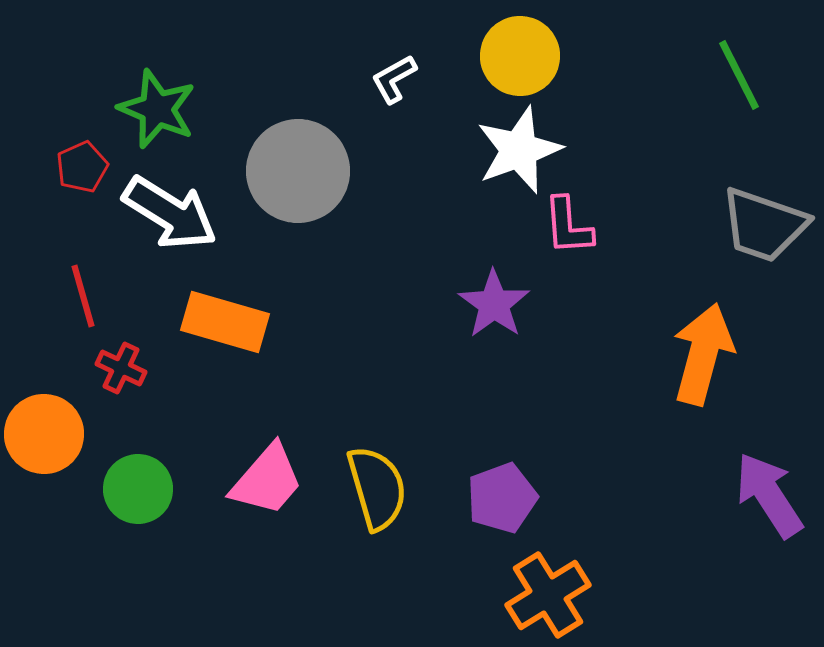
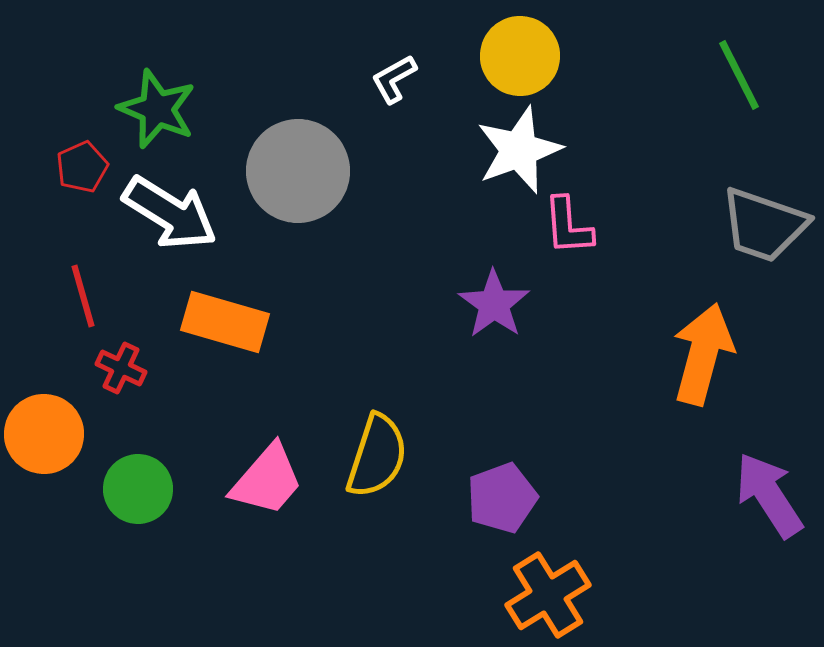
yellow semicircle: moved 32 px up; rotated 34 degrees clockwise
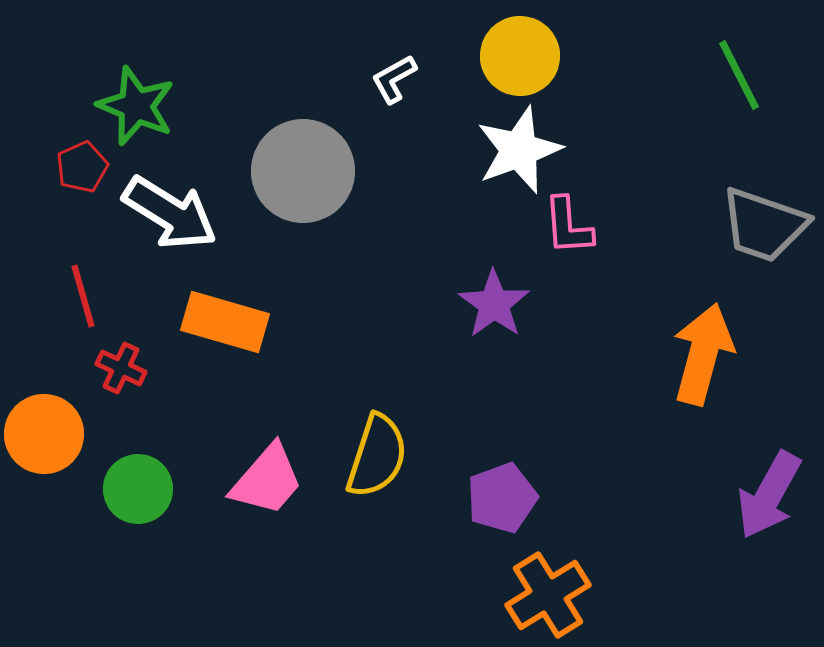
green star: moved 21 px left, 3 px up
gray circle: moved 5 px right
purple arrow: rotated 118 degrees counterclockwise
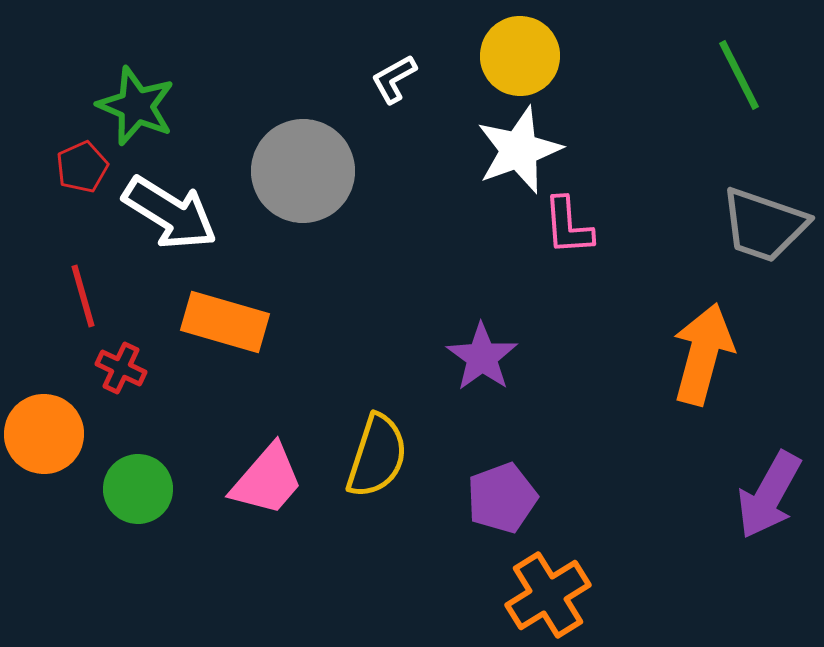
purple star: moved 12 px left, 53 px down
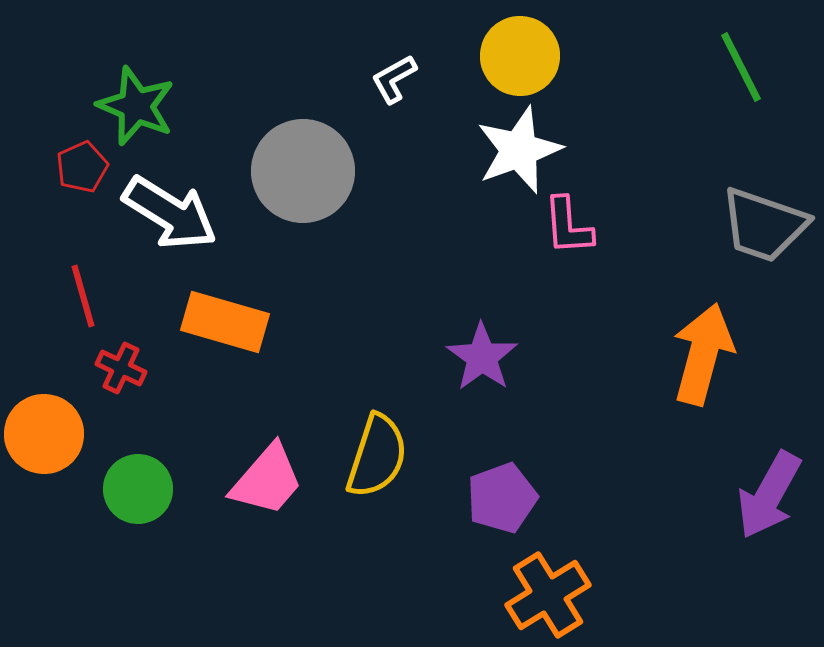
green line: moved 2 px right, 8 px up
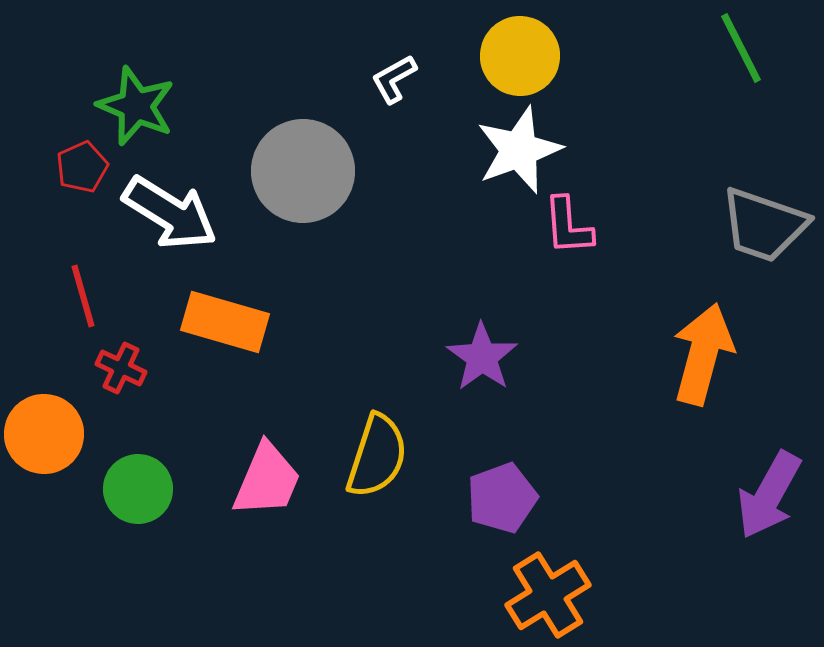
green line: moved 19 px up
pink trapezoid: rotated 18 degrees counterclockwise
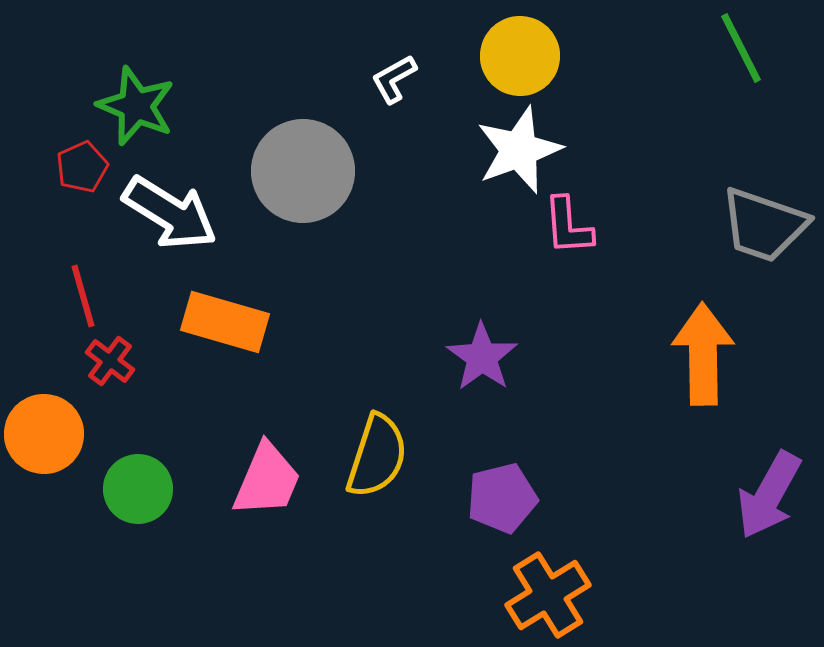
orange arrow: rotated 16 degrees counterclockwise
red cross: moved 11 px left, 7 px up; rotated 12 degrees clockwise
purple pentagon: rotated 6 degrees clockwise
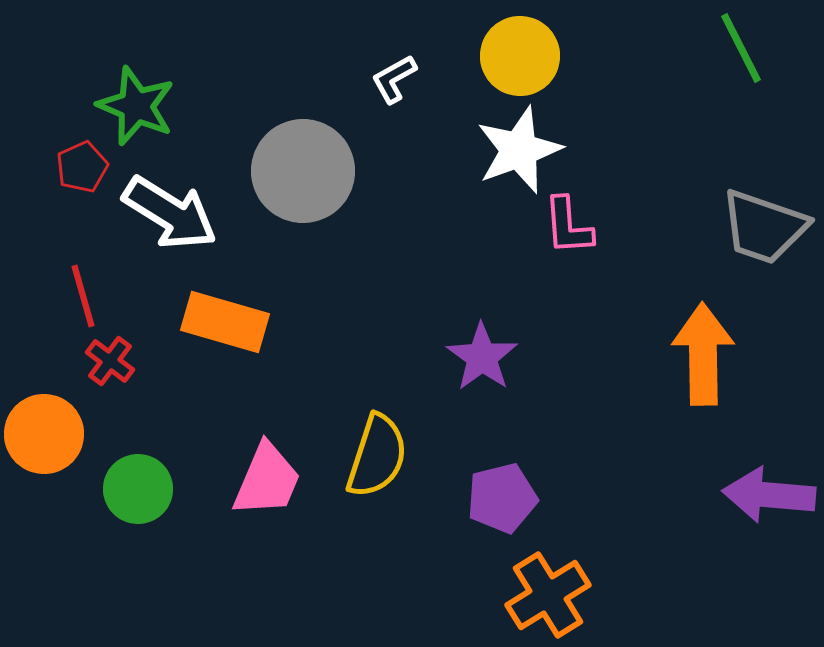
gray trapezoid: moved 2 px down
purple arrow: rotated 66 degrees clockwise
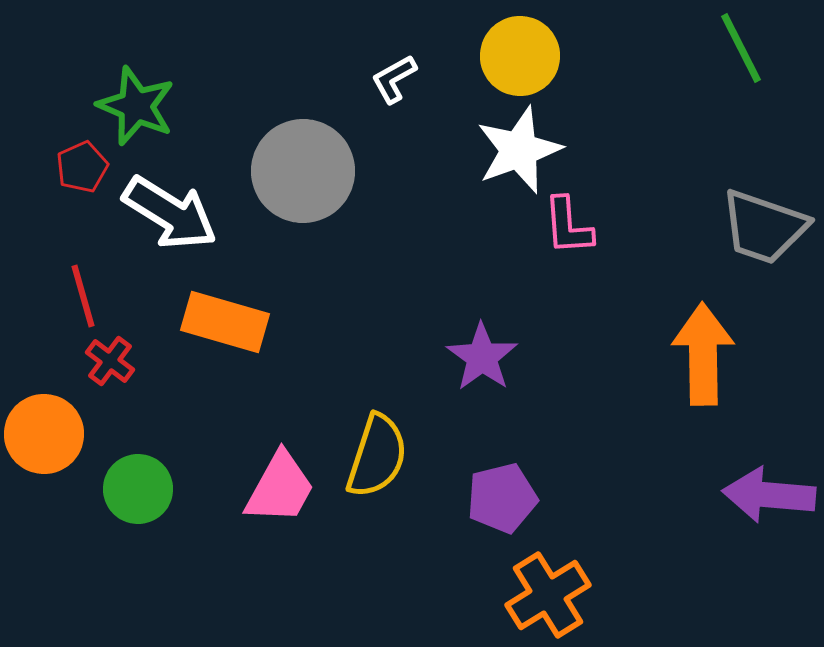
pink trapezoid: moved 13 px right, 8 px down; rotated 6 degrees clockwise
